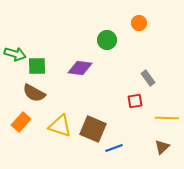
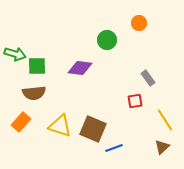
brown semicircle: rotated 35 degrees counterclockwise
yellow line: moved 2 px left, 2 px down; rotated 55 degrees clockwise
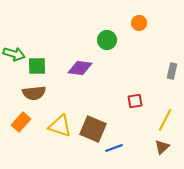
green arrow: moved 1 px left
gray rectangle: moved 24 px right, 7 px up; rotated 49 degrees clockwise
yellow line: rotated 60 degrees clockwise
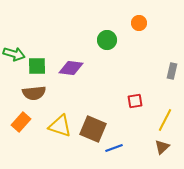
purple diamond: moved 9 px left
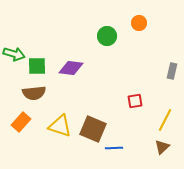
green circle: moved 4 px up
blue line: rotated 18 degrees clockwise
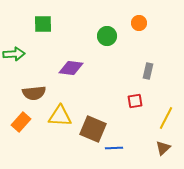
green arrow: rotated 20 degrees counterclockwise
green square: moved 6 px right, 42 px up
gray rectangle: moved 24 px left
yellow line: moved 1 px right, 2 px up
yellow triangle: moved 10 px up; rotated 15 degrees counterclockwise
brown triangle: moved 1 px right, 1 px down
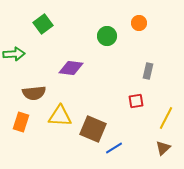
green square: rotated 36 degrees counterclockwise
red square: moved 1 px right
orange rectangle: rotated 24 degrees counterclockwise
blue line: rotated 30 degrees counterclockwise
